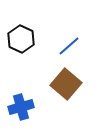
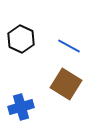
blue line: rotated 70 degrees clockwise
brown square: rotated 8 degrees counterclockwise
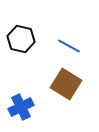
black hexagon: rotated 12 degrees counterclockwise
blue cross: rotated 10 degrees counterclockwise
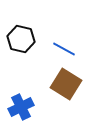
blue line: moved 5 px left, 3 px down
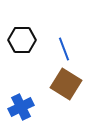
black hexagon: moved 1 px right, 1 px down; rotated 12 degrees counterclockwise
blue line: rotated 40 degrees clockwise
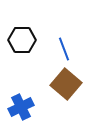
brown square: rotated 8 degrees clockwise
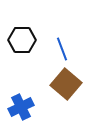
blue line: moved 2 px left
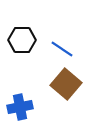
blue line: rotated 35 degrees counterclockwise
blue cross: moved 1 px left; rotated 15 degrees clockwise
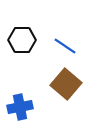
blue line: moved 3 px right, 3 px up
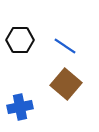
black hexagon: moved 2 px left
